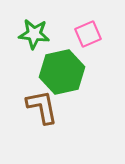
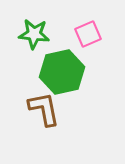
brown L-shape: moved 2 px right, 2 px down
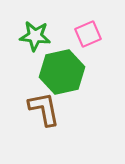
green star: moved 1 px right, 2 px down
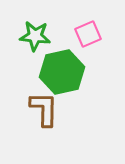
brown L-shape: rotated 12 degrees clockwise
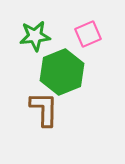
green star: rotated 12 degrees counterclockwise
green hexagon: rotated 9 degrees counterclockwise
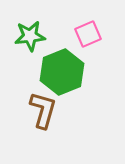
green star: moved 5 px left
brown L-shape: moved 1 px left, 1 px down; rotated 15 degrees clockwise
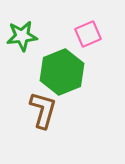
green star: moved 8 px left
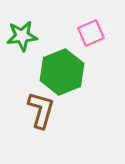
pink square: moved 3 px right, 1 px up
brown L-shape: moved 2 px left
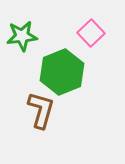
pink square: rotated 20 degrees counterclockwise
